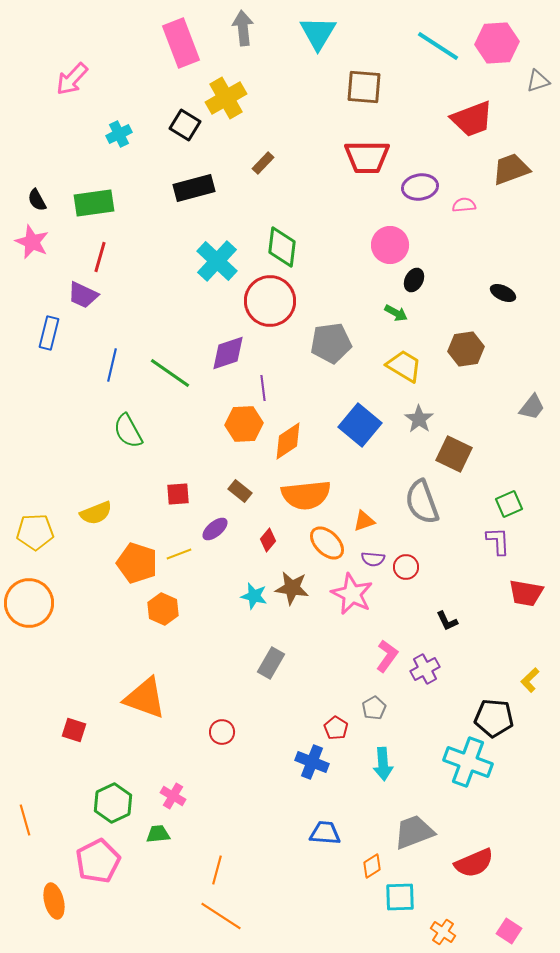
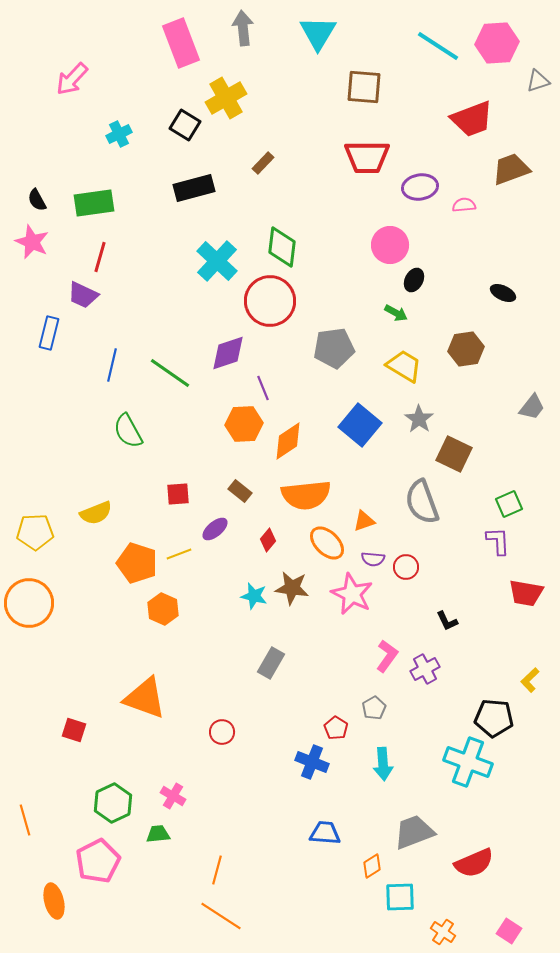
gray pentagon at (331, 343): moved 3 px right, 5 px down
purple line at (263, 388): rotated 15 degrees counterclockwise
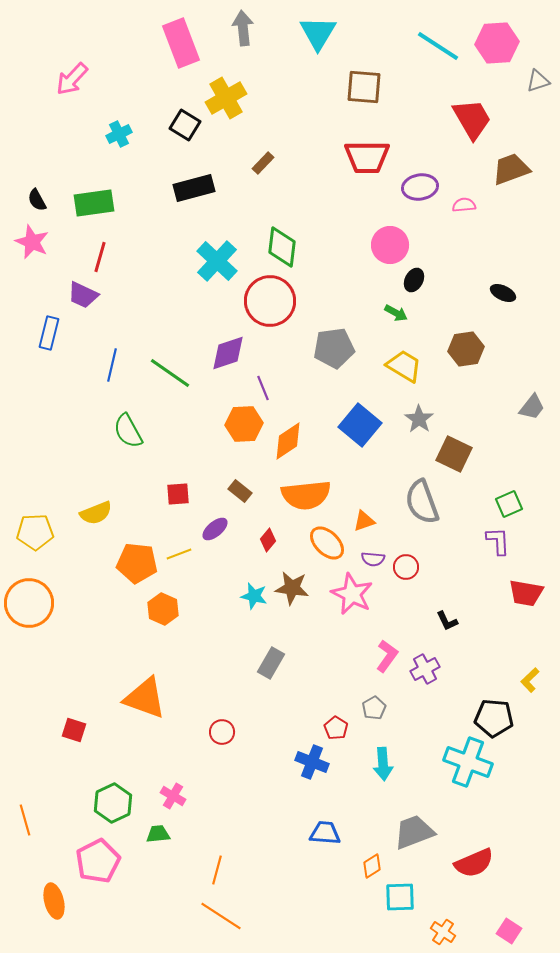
red trapezoid at (472, 119): rotated 99 degrees counterclockwise
orange pentagon at (137, 563): rotated 12 degrees counterclockwise
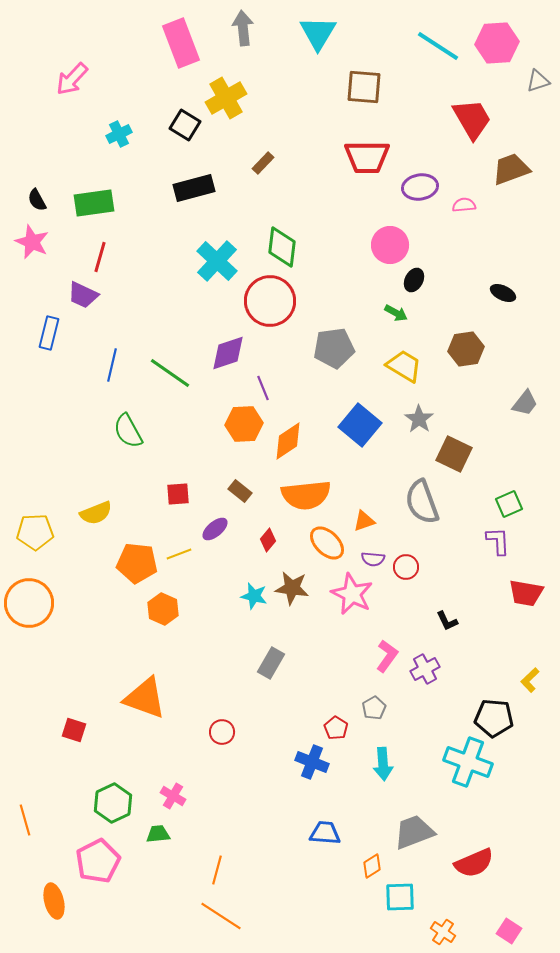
gray trapezoid at (532, 407): moved 7 px left, 4 px up
